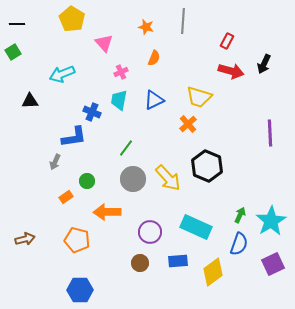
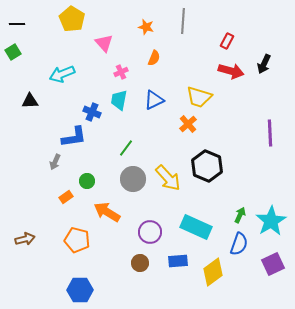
orange arrow: rotated 32 degrees clockwise
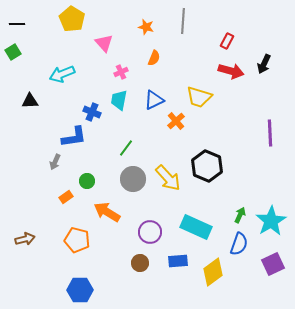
orange cross: moved 12 px left, 3 px up
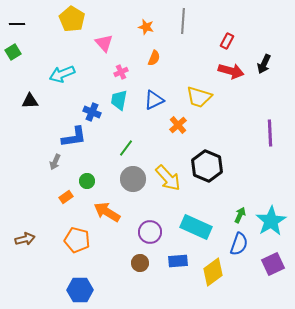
orange cross: moved 2 px right, 4 px down
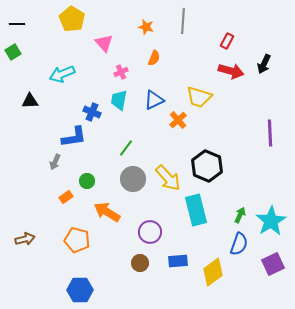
orange cross: moved 5 px up
cyan rectangle: moved 17 px up; rotated 52 degrees clockwise
